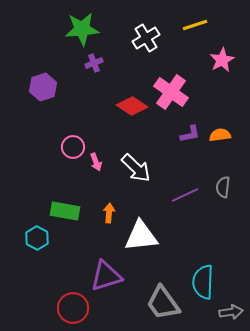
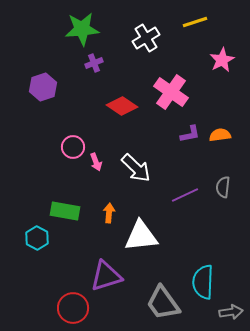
yellow line: moved 3 px up
red diamond: moved 10 px left
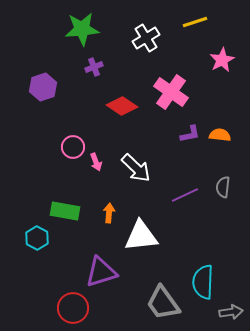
purple cross: moved 4 px down
orange semicircle: rotated 15 degrees clockwise
purple triangle: moved 5 px left, 4 px up
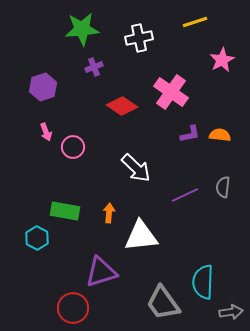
white cross: moved 7 px left; rotated 20 degrees clockwise
pink arrow: moved 50 px left, 30 px up
